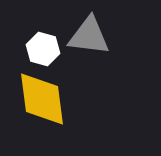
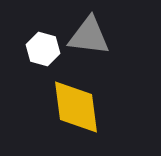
yellow diamond: moved 34 px right, 8 px down
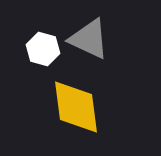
gray triangle: moved 3 px down; rotated 18 degrees clockwise
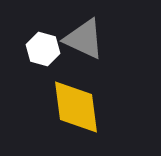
gray triangle: moved 5 px left
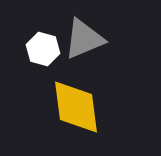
gray triangle: rotated 48 degrees counterclockwise
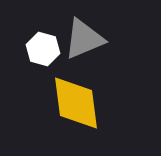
yellow diamond: moved 4 px up
